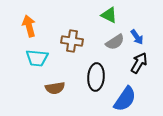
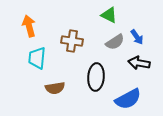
cyan trapezoid: rotated 90 degrees clockwise
black arrow: rotated 110 degrees counterclockwise
blue semicircle: moved 3 px right; rotated 28 degrees clockwise
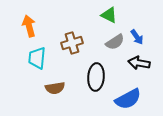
brown cross: moved 2 px down; rotated 25 degrees counterclockwise
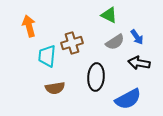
cyan trapezoid: moved 10 px right, 2 px up
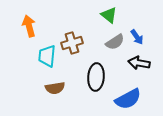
green triangle: rotated 12 degrees clockwise
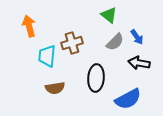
gray semicircle: rotated 12 degrees counterclockwise
black ellipse: moved 1 px down
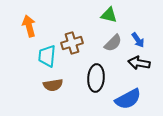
green triangle: rotated 24 degrees counterclockwise
blue arrow: moved 1 px right, 3 px down
gray semicircle: moved 2 px left, 1 px down
brown semicircle: moved 2 px left, 3 px up
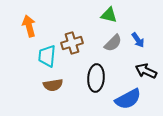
black arrow: moved 7 px right, 8 px down; rotated 15 degrees clockwise
